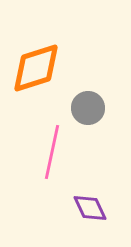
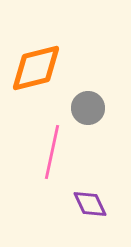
orange diamond: rotated 4 degrees clockwise
purple diamond: moved 4 px up
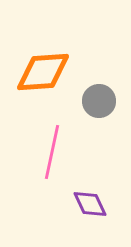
orange diamond: moved 7 px right, 4 px down; rotated 10 degrees clockwise
gray circle: moved 11 px right, 7 px up
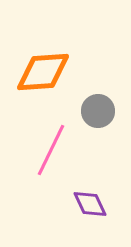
gray circle: moved 1 px left, 10 px down
pink line: moved 1 px left, 2 px up; rotated 14 degrees clockwise
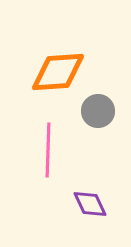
orange diamond: moved 15 px right
pink line: moved 3 px left; rotated 24 degrees counterclockwise
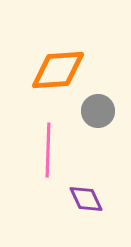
orange diamond: moved 2 px up
purple diamond: moved 4 px left, 5 px up
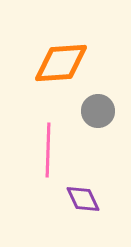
orange diamond: moved 3 px right, 7 px up
purple diamond: moved 3 px left
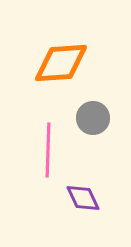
gray circle: moved 5 px left, 7 px down
purple diamond: moved 1 px up
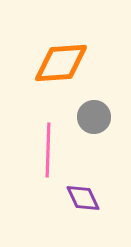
gray circle: moved 1 px right, 1 px up
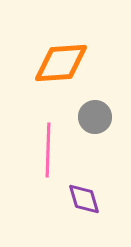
gray circle: moved 1 px right
purple diamond: moved 1 px right, 1 px down; rotated 9 degrees clockwise
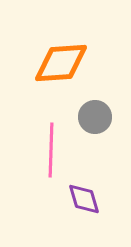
pink line: moved 3 px right
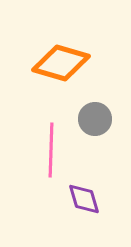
orange diamond: rotated 20 degrees clockwise
gray circle: moved 2 px down
